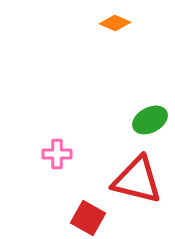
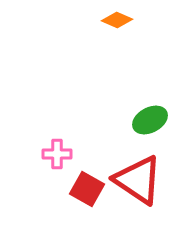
orange diamond: moved 2 px right, 3 px up
red triangle: moved 1 px right; rotated 20 degrees clockwise
red square: moved 1 px left, 29 px up
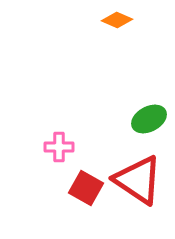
green ellipse: moved 1 px left, 1 px up
pink cross: moved 2 px right, 7 px up
red square: moved 1 px left, 1 px up
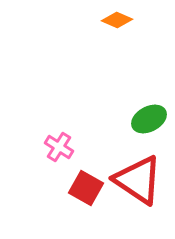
pink cross: rotated 32 degrees clockwise
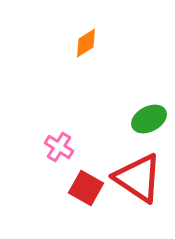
orange diamond: moved 31 px left, 23 px down; rotated 56 degrees counterclockwise
red triangle: moved 2 px up
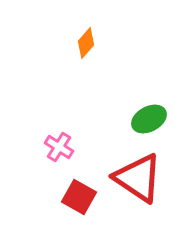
orange diamond: rotated 16 degrees counterclockwise
red square: moved 7 px left, 9 px down
